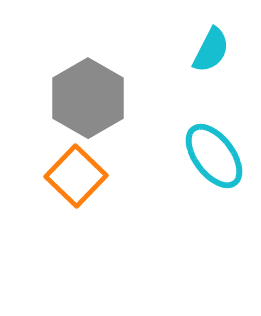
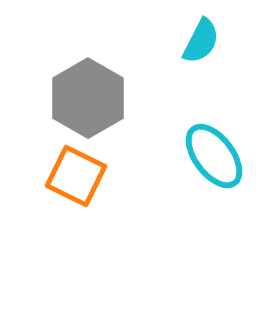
cyan semicircle: moved 10 px left, 9 px up
orange square: rotated 18 degrees counterclockwise
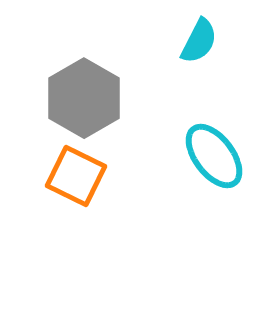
cyan semicircle: moved 2 px left
gray hexagon: moved 4 px left
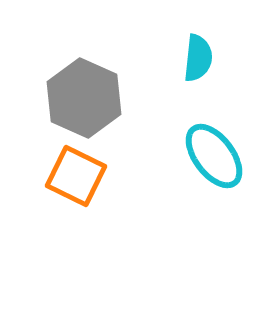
cyan semicircle: moved 1 px left, 17 px down; rotated 21 degrees counterclockwise
gray hexagon: rotated 6 degrees counterclockwise
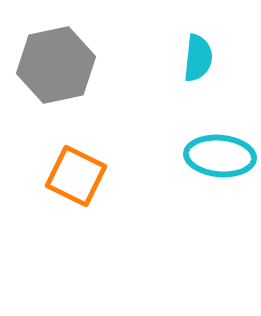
gray hexagon: moved 28 px left, 33 px up; rotated 24 degrees clockwise
cyan ellipse: moved 6 px right; rotated 48 degrees counterclockwise
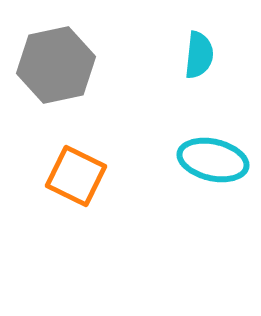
cyan semicircle: moved 1 px right, 3 px up
cyan ellipse: moved 7 px left, 4 px down; rotated 8 degrees clockwise
